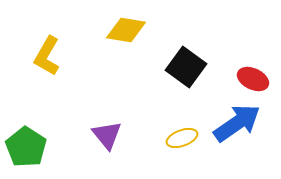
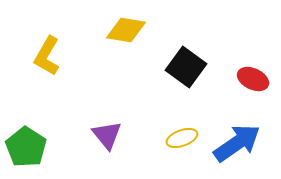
blue arrow: moved 20 px down
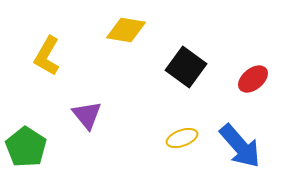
red ellipse: rotated 64 degrees counterclockwise
purple triangle: moved 20 px left, 20 px up
blue arrow: moved 3 px right, 3 px down; rotated 84 degrees clockwise
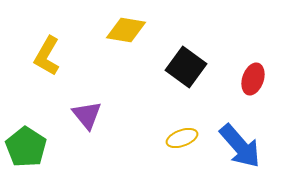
red ellipse: rotated 32 degrees counterclockwise
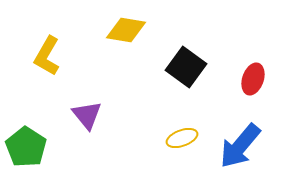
blue arrow: rotated 81 degrees clockwise
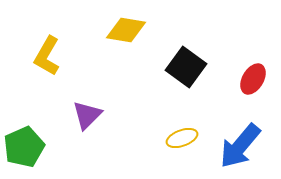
red ellipse: rotated 12 degrees clockwise
purple triangle: rotated 24 degrees clockwise
green pentagon: moved 2 px left; rotated 15 degrees clockwise
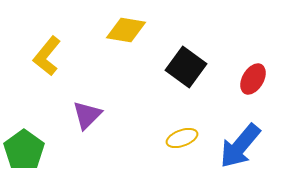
yellow L-shape: rotated 9 degrees clockwise
green pentagon: moved 3 px down; rotated 12 degrees counterclockwise
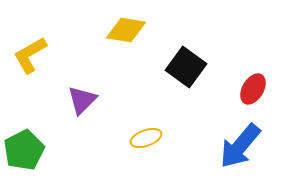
yellow L-shape: moved 17 px left, 1 px up; rotated 21 degrees clockwise
red ellipse: moved 10 px down
purple triangle: moved 5 px left, 15 px up
yellow ellipse: moved 36 px left
green pentagon: rotated 9 degrees clockwise
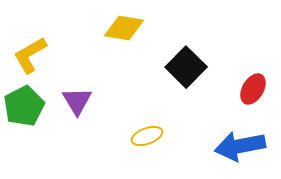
yellow diamond: moved 2 px left, 2 px up
black square: rotated 9 degrees clockwise
purple triangle: moved 5 px left, 1 px down; rotated 16 degrees counterclockwise
yellow ellipse: moved 1 px right, 2 px up
blue arrow: rotated 39 degrees clockwise
green pentagon: moved 44 px up
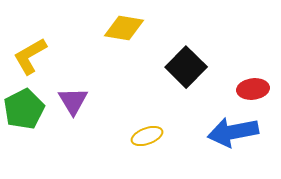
yellow L-shape: moved 1 px down
red ellipse: rotated 52 degrees clockwise
purple triangle: moved 4 px left
green pentagon: moved 3 px down
blue arrow: moved 7 px left, 14 px up
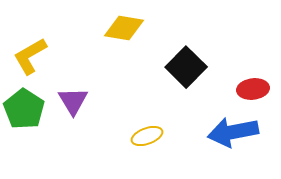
green pentagon: rotated 12 degrees counterclockwise
